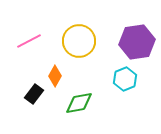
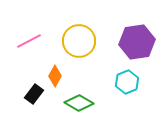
cyan hexagon: moved 2 px right, 3 px down
green diamond: rotated 40 degrees clockwise
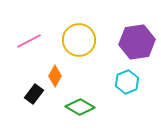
yellow circle: moved 1 px up
green diamond: moved 1 px right, 4 px down
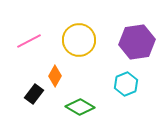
cyan hexagon: moved 1 px left, 2 px down
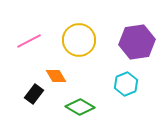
orange diamond: moved 1 px right; rotated 60 degrees counterclockwise
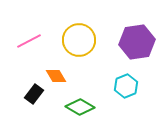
cyan hexagon: moved 2 px down
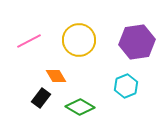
black rectangle: moved 7 px right, 4 px down
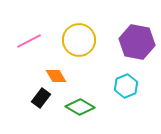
purple hexagon: rotated 20 degrees clockwise
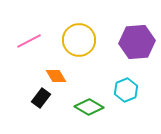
purple hexagon: rotated 16 degrees counterclockwise
cyan hexagon: moved 4 px down
green diamond: moved 9 px right
